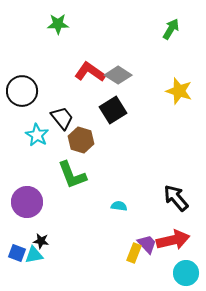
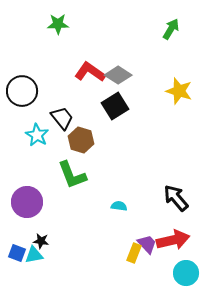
black square: moved 2 px right, 4 px up
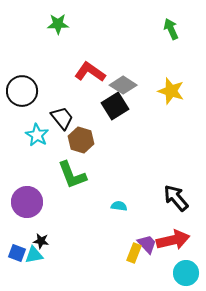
green arrow: rotated 55 degrees counterclockwise
gray diamond: moved 5 px right, 10 px down
yellow star: moved 8 px left
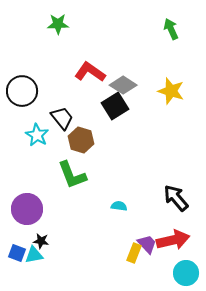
purple circle: moved 7 px down
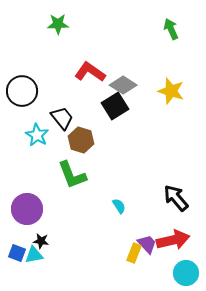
cyan semicircle: rotated 49 degrees clockwise
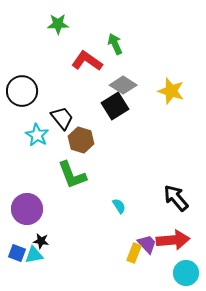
green arrow: moved 56 px left, 15 px down
red L-shape: moved 3 px left, 11 px up
red arrow: rotated 8 degrees clockwise
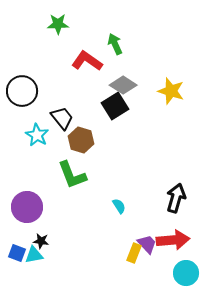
black arrow: rotated 56 degrees clockwise
purple circle: moved 2 px up
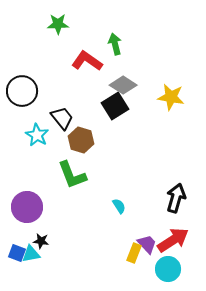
green arrow: rotated 10 degrees clockwise
yellow star: moved 6 px down; rotated 8 degrees counterclockwise
red arrow: rotated 28 degrees counterclockwise
cyan triangle: moved 3 px left, 1 px up
cyan circle: moved 18 px left, 4 px up
